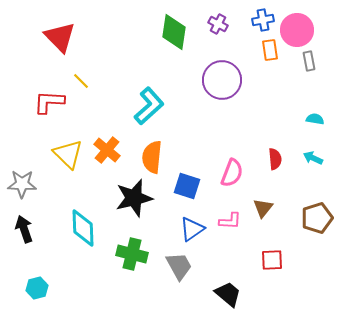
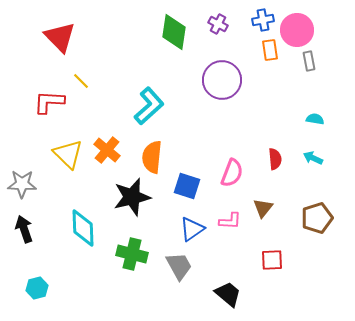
black star: moved 2 px left, 1 px up
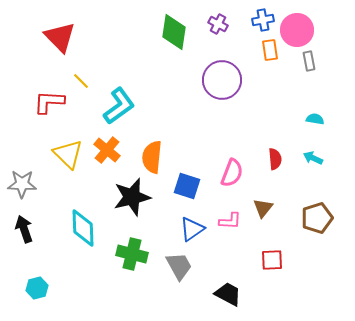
cyan L-shape: moved 30 px left; rotated 6 degrees clockwise
black trapezoid: rotated 12 degrees counterclockwise
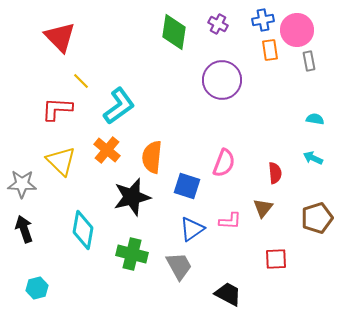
red L-shape: moved 8 px right, 7 px down
yellow triangle: moved 7 px left, 7 px down
red semicircle: moved 14 px down
pink semicircle: moved 8 px left, 10 px up
cyan diamond: moved 2 px down; rotated 12 degrees clockwise
red square: moved 4 px right, 1 px up
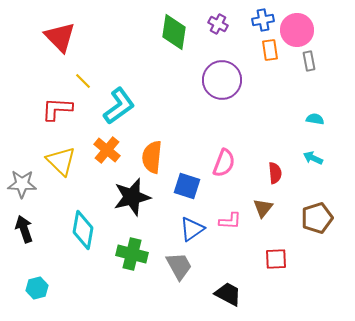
yellow line: moved 2 px right
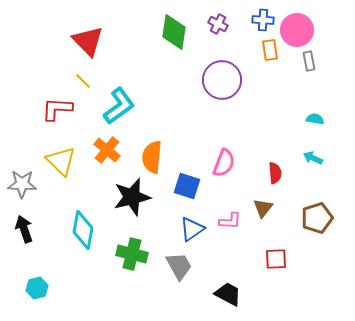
blue cross: rotated 15 degrees clockwise
red triangle: moved 28 px right, 4 px down
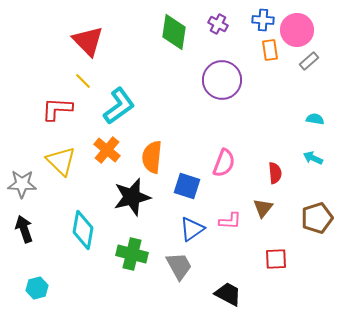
gray rectangle: rotated 60 degrees clockwise
